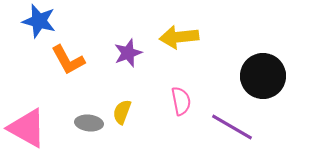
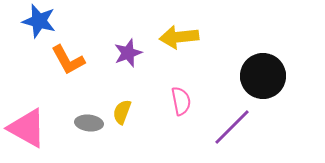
purple line: rotated 75 degrees counterclockwise
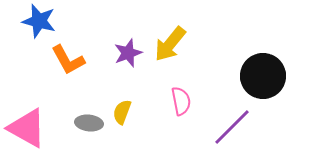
yellow arrow: moved 9 px left, 7 px down; rotated 45 degrees counterclockwise
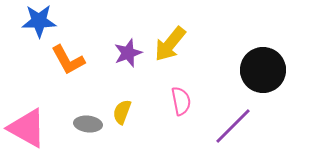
blue star: rotated 16 degrees counterclockwise
black circle: moved 6 px up
gray ellipse: moved 1 px left, 1 px down
purple line: moved 1 px right, 1 px up
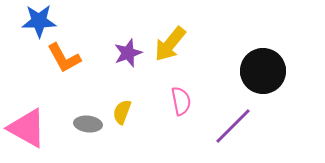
orange L-shape: moved 4 px left, 2 px up
black circle: moved 1 px down
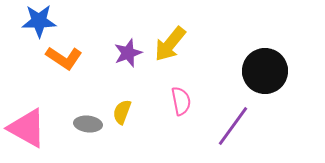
orange L-shape: rotated 27 degrees counterclockwise
black circle: moved 2 px right
purple line: rotated 9 degrees counterclockwise
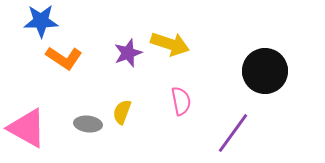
blue star: moved 2 px right
yellow arrow: rotated 111 degrees counterclockwise
purple line: moved 7 px down
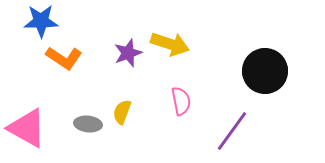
purple line: moved 1 px left, 2 px up
